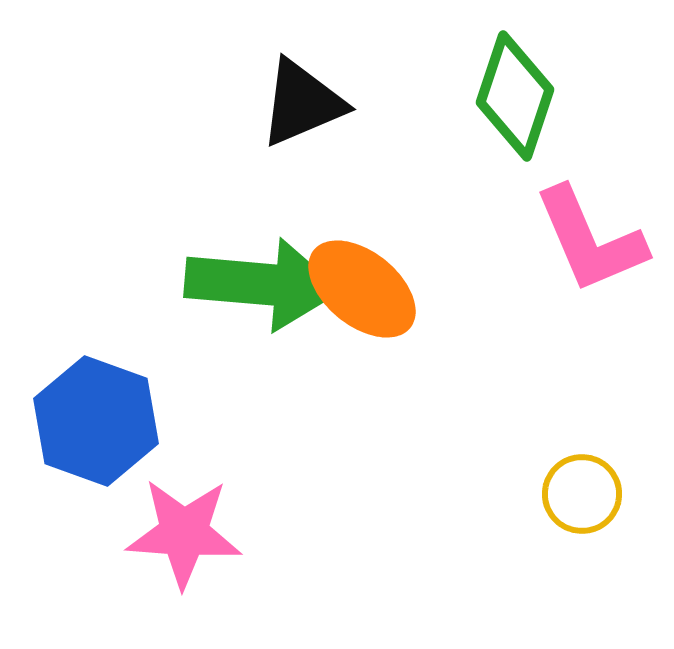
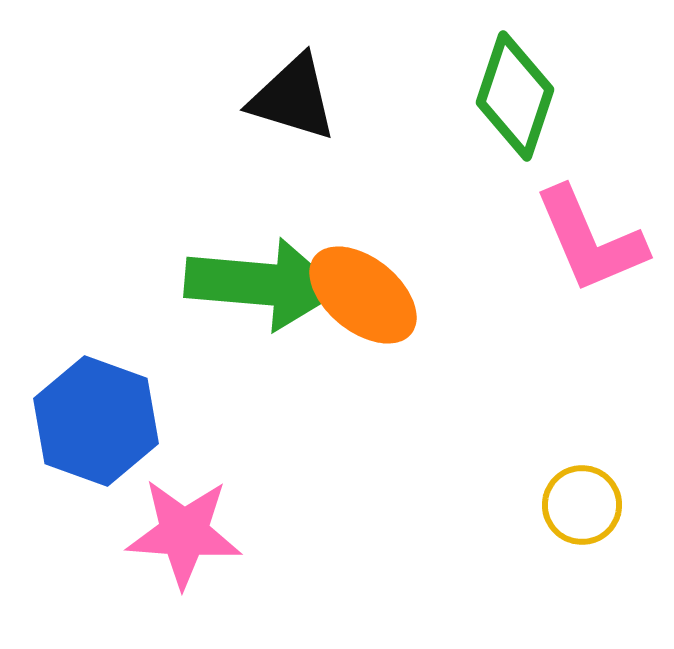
black triangle: moved 9 px left, 5 px up; rotated 40 degrees clockwise
orange ellipse: moved 1 px right, 6 px down
yellow circle: moved 11 px down
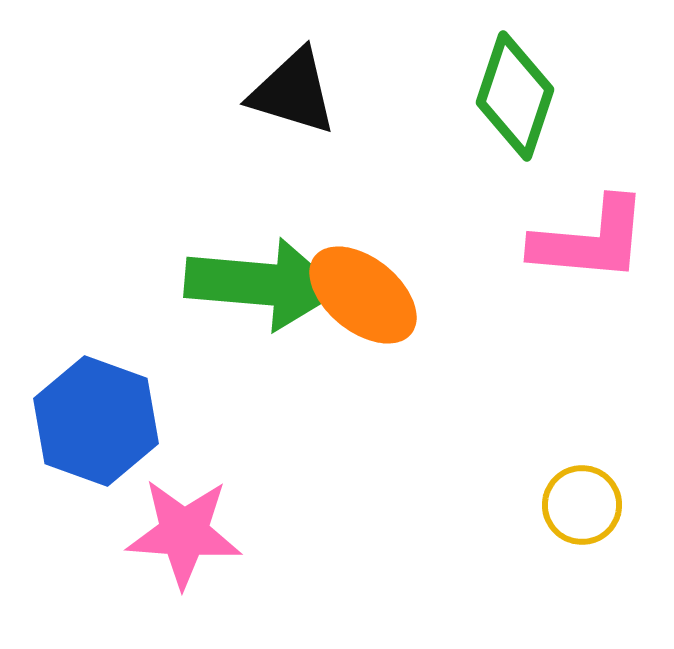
black triangle: moved 6 px up
pink L-shape: rotated 62 degrees counterclockwise
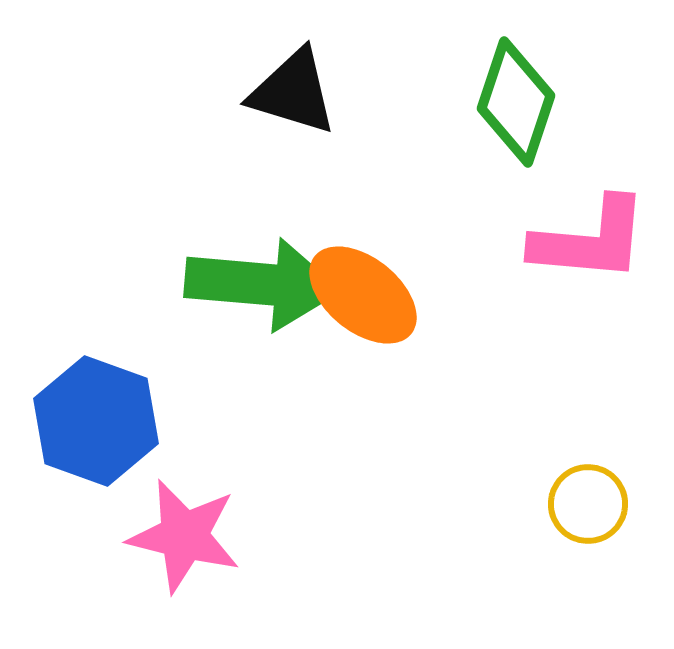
green diamond: moved 1 px right, 6 px down
yellow circle: moved 6 px right, 1 px up
pink star: moved 3 px down; rotated 10 degrees clockwise
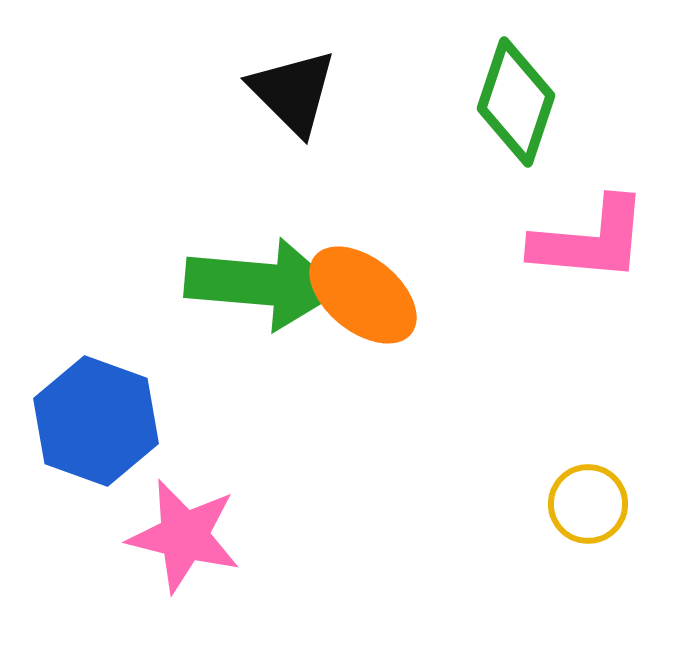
black triangle: rotated 28 degrees clockwise
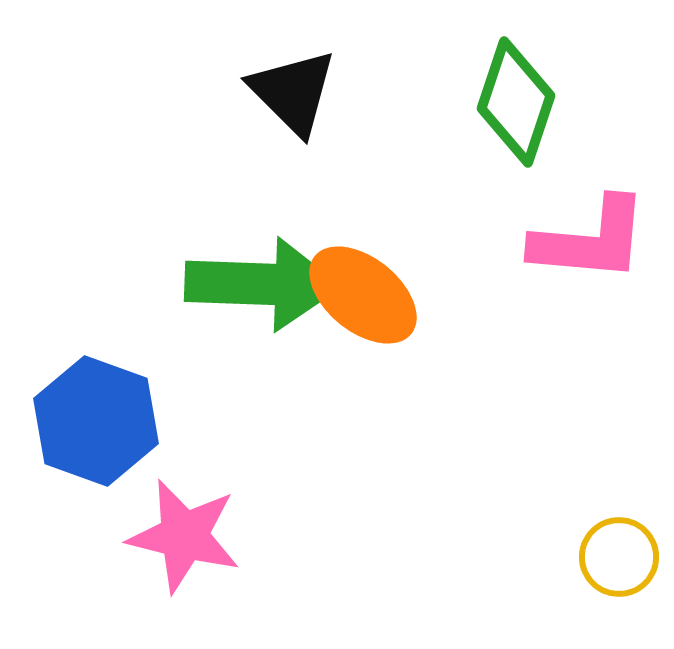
green arrow: rotated 3 degrees counterclockwise
yellow circle: moved 31 px right, 53 px down
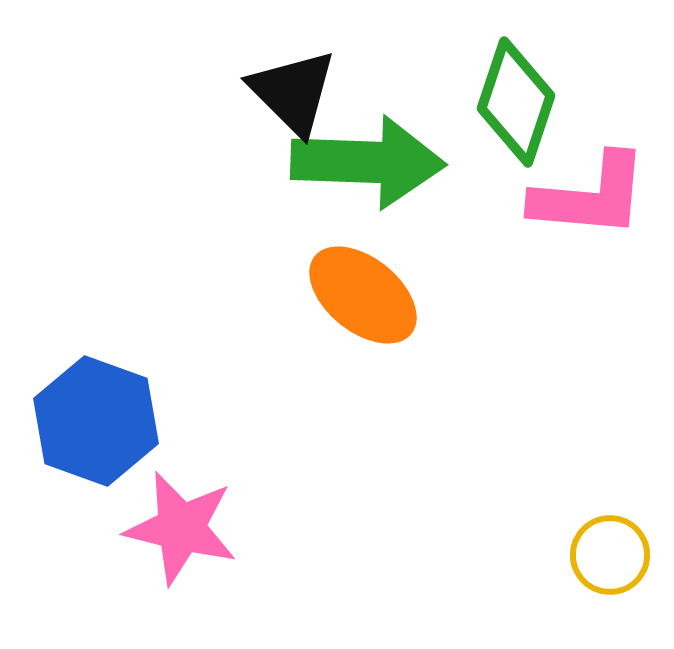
pink L-shape: moved 44 px up
green arrow: moved 106 px right, 122 px up
pink star: moved 3 px left, 8 px up
yellow circle: moved 9 px left, 2 px up
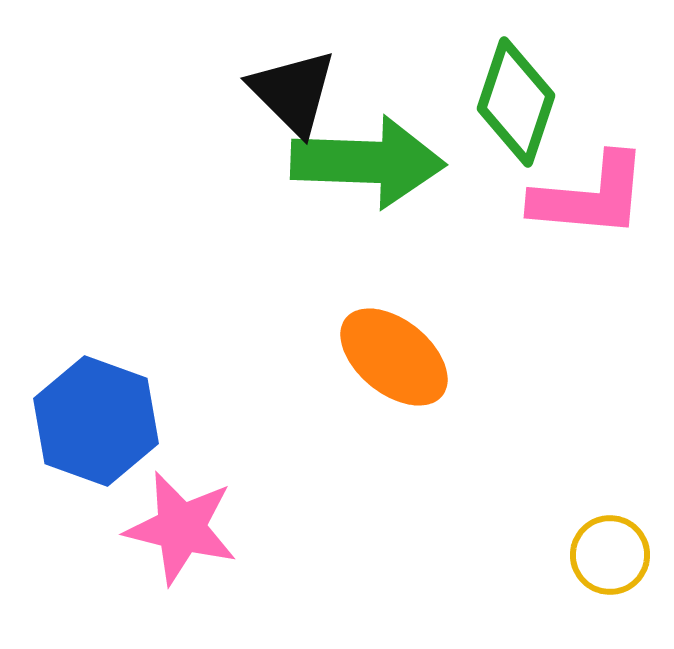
orange ellipse: moved 31 px right, 62 px down
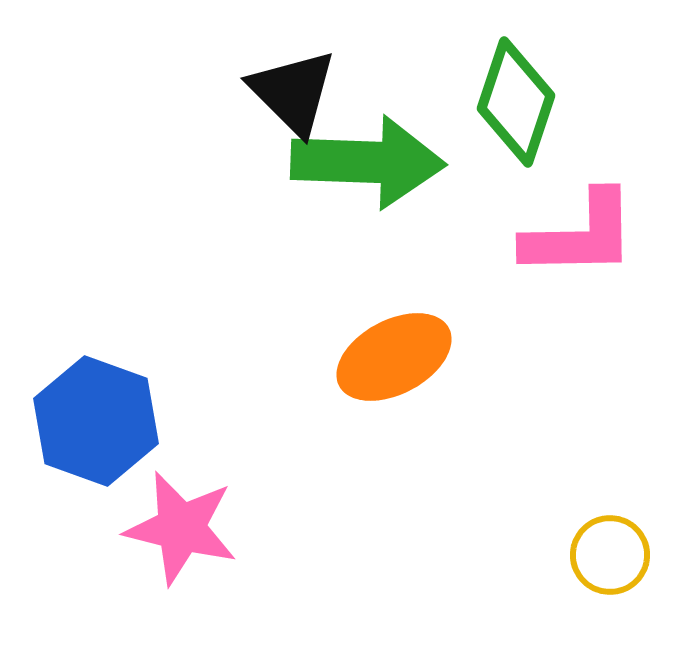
pink L-shape: moved 10 px left, 39 px down; rotated 6 degrees counterclockwise
orange ellipse: rotated 67 degrees counterclockwise
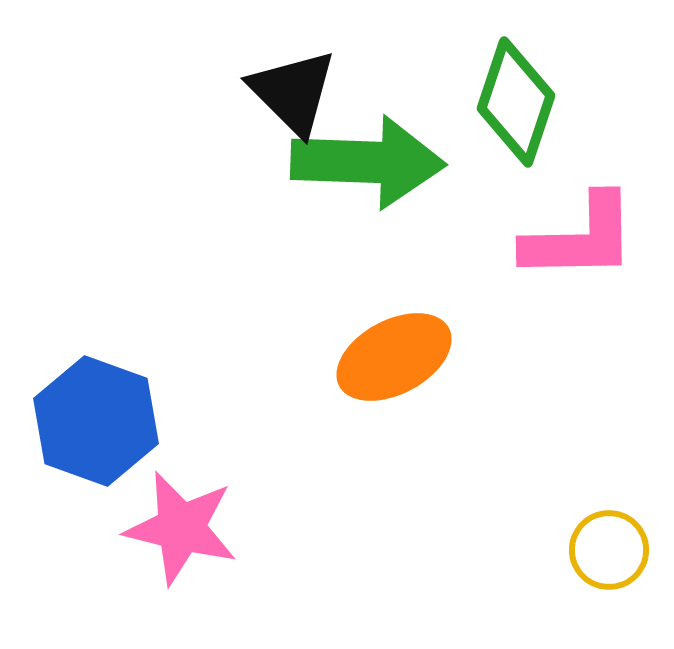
pink L-shape: moved 3 px down
yellow circle: moved 1 px left, 5 px up
